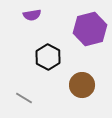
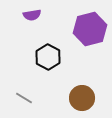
brown circle: moved 13 px down
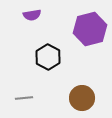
gray line: rotated 36 degrees counterclockwise
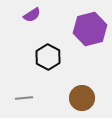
purple semicircle: rotated 24 degrees counterclockwise
